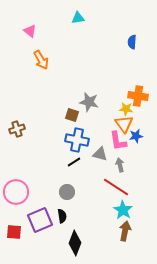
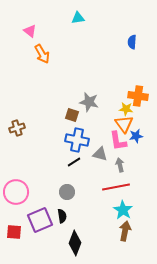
orange arrow: moved 1 px right, 6 px up
brown cross: moved 1 px up
red line: rotated 44 degrees counterclockwise
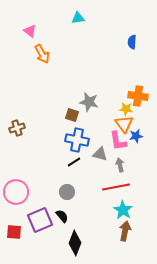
black semicircle: rotated 32 degrees counterclockwise
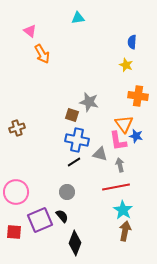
yellow star: moved 44 px up; rotated 16 degrees clockwise
blue star: rotated 24 degrees clockwise
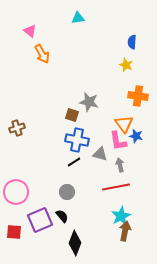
cyan star: moved 2 px left, 6 px down; rotated 12 degrees clockwise
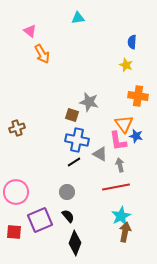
gray triangle: rotated 14 degrees clockwise
black semicircle: moved 6 px right
brown arrow: moved 1 px down
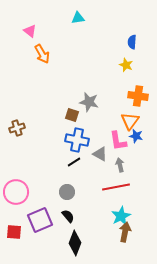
orange triangle: moved 6 px right, 3 px up; rotated 12 degrees clockwise
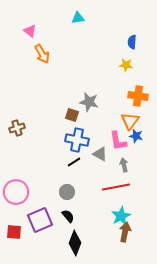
yellow star: rotated 16 degrees counterclockwise
gray arrow: moved 4 px right
